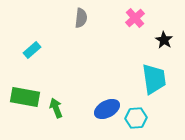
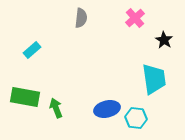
blue ellipse: rotated 15 degrees clockwise
cyan hexagon: rotated 10 degrees clockwise
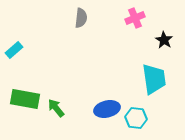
pink cross: rotated 18 degrees clockwise
cyan rectangle: moved 18 px left
green rectangle: moved 2 px down
green arrow: rotated 18 degrees counterclockwise
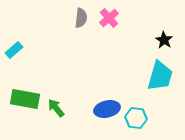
pink cross: moved 26 px left; rotated 18 degrees counterclockwise
cyan trapezoid: moved 6 px right, 3 px up; rotated 24 degrees clockwise
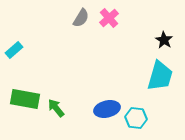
gray semicircle: rotated 24 degrees clockwise
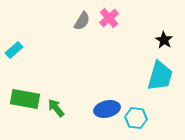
gray semicircle: moved 1 px right, 3 px down
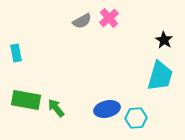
gray semicircle: rotated 30 degrees clockwise
cyan rectangle: moved 2 px right, 3 px down; rotated 60 degrees counterclockwise
green rectangle: moved 1 px right, 1 px down
cyan hexagon: rotated 10 degrees counterclockwise
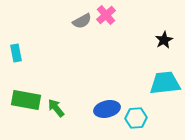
pink cross: moved 3 px left, 3 px up
black star: rotated 12 degrees clockwise
cyan trapezoid: moved 5 px right, 7 px down; rotated 112 degrees counterclockwise
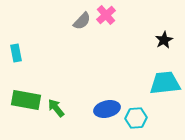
gray semicircle: rotated 18 degrees counterclockwise
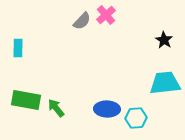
black star: rotated 12 degrees counterclockwise
cyan rectangle: moved 2 px right, 5 px up; rotated 12 degrees clockwise
blue ellipse: rotated 15 degrees clockwise
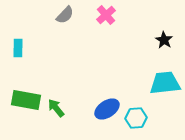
gray semicircle: moved 17 px left, 6 px up
blue ellipse: rotated 35 degrees counterclockwise
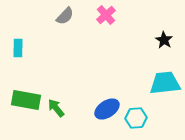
gray semicircle: moved 1 px down
